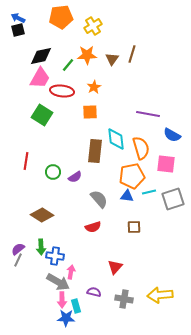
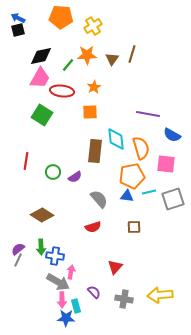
orange pentagon at (61, 17): rotated 10 degrees clockwise
purple semicircle at (94, 292): rotated 32 degrees clockwise
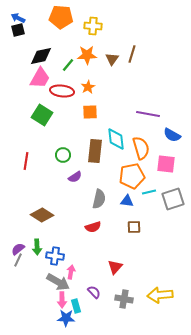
yellow cross at (93, 26): rotated 36 degrees clockwise
orange star at (94, 87): moved 6 px left
green circle at (53, 172): moved 10 px right, 17 px up
blue triangle at (127, 196): moved 5 px down
gray semicircle at (99, 199): rotated 54 degrees clockwise
green arrow at (41, 247): moved 4 px left
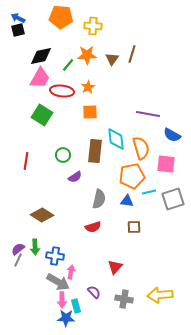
green arrow at (37, 247): moved 2 px left
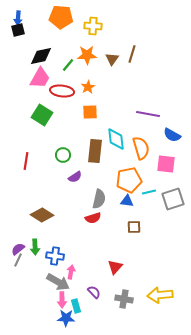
blue arrow at (18, 18): rotated 112 degrees counterclockwise
orange pentagon at (132, 176): moved 3 px left, 4 px down
red semicircle at (93, 227): moved 9 px up
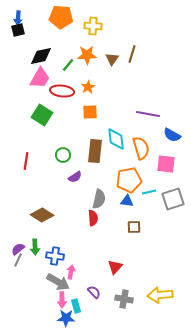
red semicircle at (93, 218): rotated 77 degrees counterclockwise
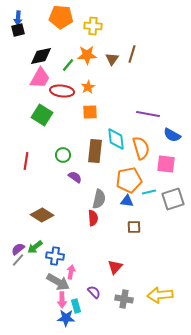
purple semicircle at (75, 177): rotated 112 degrees counterclockwise
green arrow at (35, 247): rotated 56 degrees clockwise
gray line at (18, 260): rotated 16 degrees clockwise
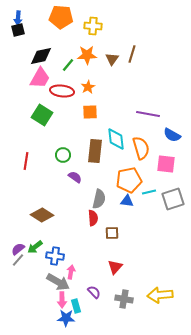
brown square at (134, 227): moved 22 px left, 6 px down
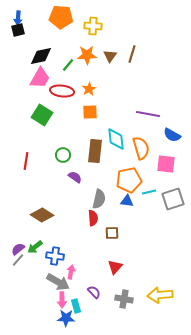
brown triangle at (112, 59): moved 2 px left, 3 px up
orange star at (88, 87): moved 1 px right, 2 px down
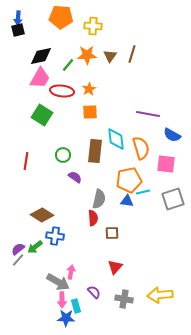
cyan line at (149, 192): moved 6 px left
blue cross at (55, 256): moved 20 px up
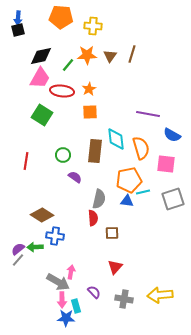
green arrow at (35, 247): rotated 35 degrees clockwise
